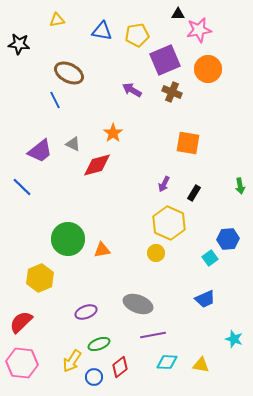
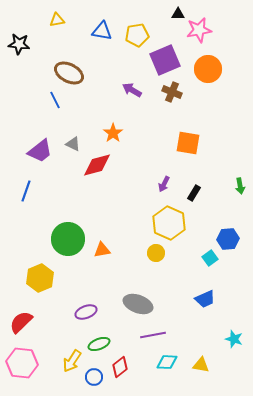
blue line at (22, 187): moved 4 px right, 4 px down; rotated 65 degrees clockwise
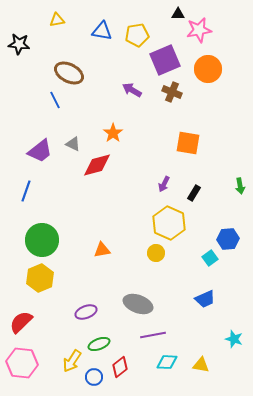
green circle at (68, 239): moved 26 px left, 1 px down
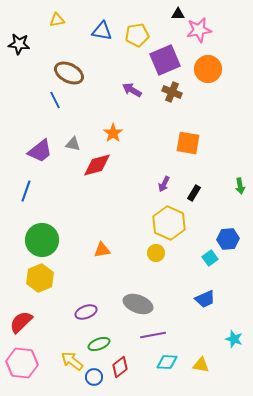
gray triangle at (73, 144): rotated 14 degrees counterclockwise
yellow arrow at (72, 361): rotated 95 degrees clockwise
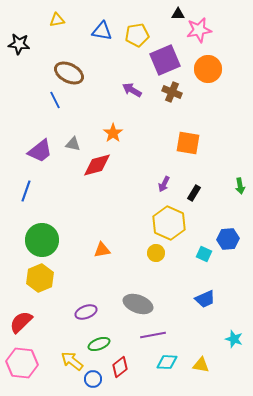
cyan square at (210, 258): moved 6 px left, 4 px up; rotated 28 degrees counterclockwise
blue circle at (94, 377): moved 1 px left, 2 px down
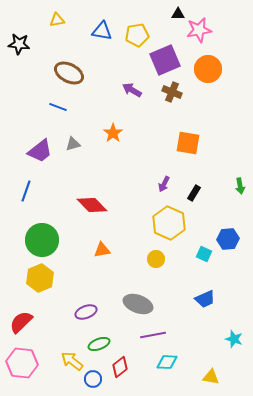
blue line at (55, 100): moved 3 px right, 7 px down; rotated 42 degrees counterclockwise
gray triangle at (73, 144): rotated 28 degrees counterclockwise
red diamond at (97, 165): moved 5 px left, 40 px down; rotated 60 degrees clockwise
yellow circle at (156, 253): moved 6 px down
yellow triangle at (201, 365): moved 10 px right, 12 px down
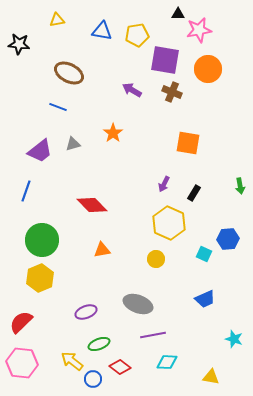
purple square at (165, 60): rotated 32 degrees clockwise
red diamond at (120, 367): rotated 75 degrees clockwise
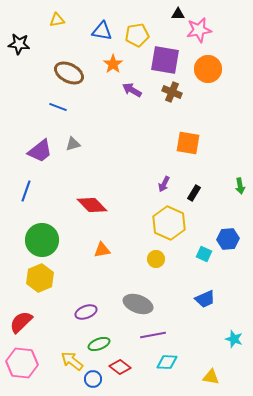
orange star at (113, 133): moved 69 px up
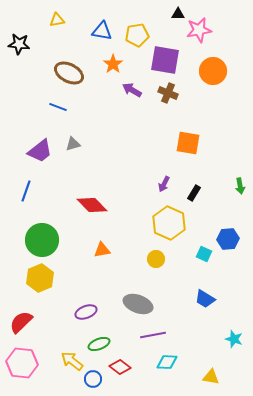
orange circle at (208, 69): moved 5 px right, 2 px down
brown cross at (172, 92): moved 4 px left, 1 px down
blue trapezoid at (205, 299): rotated 55 degrees clockwise
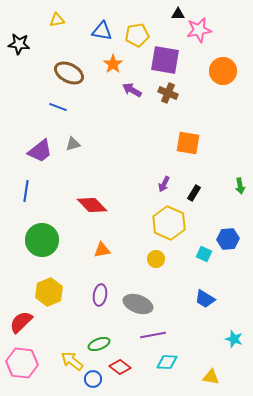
orange circle at (213, 71): moved 10 px right
blue line at (26, 191): rotated 10 degrees counterclockwise
yellow hexagon at (40, 278): moved 9 px right, 14 px down
purple ellipse at (86, 312): moved 14 px right, 17 px up; rotated 60 degrees counterclockwise
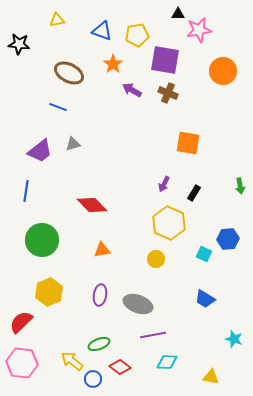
blue triangle at (102, 31): rotated 10 degrees clockwise
